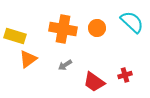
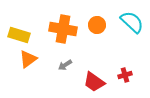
orange circle: moved 3 px up
yellow rectangle: moved 4 px right, 1 px up
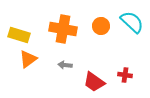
orange circle: moved 4 px right, 1 px down
gray arrow: rotated 40 degrees clockwise
red cross: rotated 24 degrees clockwise
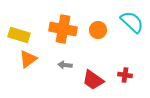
orange circle: moved 3 px left, 4 px down
red trapezoid: moved 1 px left, 2 px up
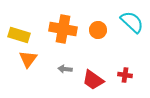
orange triangle: rotated 18 degrees counterclockwise
gray arrow: moved 4 px down
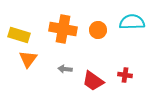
cyan semicircle: rotated 45 degrees counterclockwise
red trapezoid: moved 1 px down
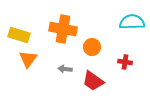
orange circle: moved 6 px left, 17 px down
red cross: moved 13 px up
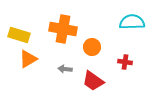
orange triangle: rotated 24 degrees clockwise
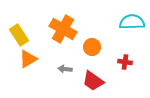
orange cross: rotated 20 degrees clockwise
yellow rectangle: rotated 40 degrees clockwise
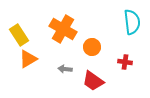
cyan semicircle: rotated 85 degrees clockwise
